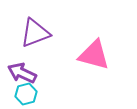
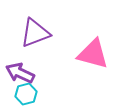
pink triangle: moved 1 px left, 1 px up
purple arrow: moved 2 px left
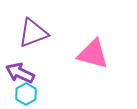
purple triangle: moved 2 px left
cyan hexagon: rotated 15 degrees counterclockwise
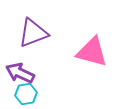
pink triangle: moved 1 px left, 2 px up
cyan hexagon: rotated 20 degrees clockwise
